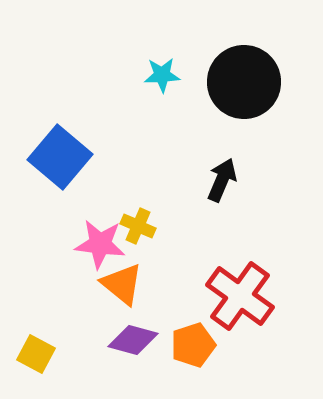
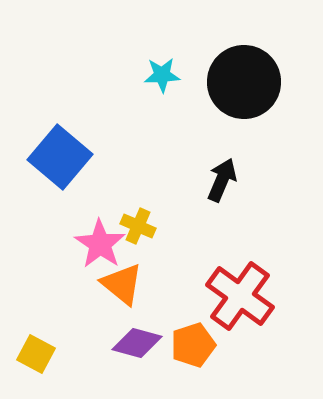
pink star: rotated 27 degrees clockwise
purple diamond: moved 4 px right, 3 px down
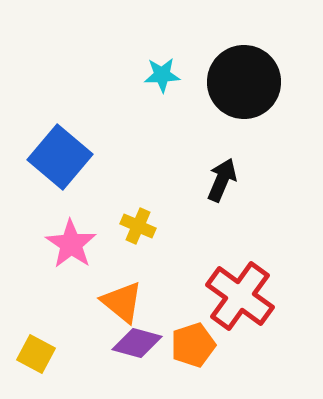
pink star: moved 29 px left
orange triangle: moved 18 px down
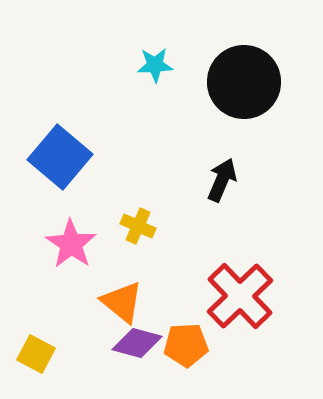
cyan star: moved 7 px left, 10 px up
red cross: rotated 10 degrees clockwise
orange pentagon: moved 7 px left; rotated 15 degrees clockwise
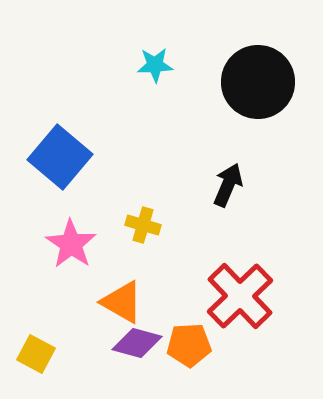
black circle: moved 14 px right
black arrow: moved 6 px right, 5 px down
yellow cross: moved 5 px right, 1 px up; rotated 8 degrees counterclockwise
orange triangle: rotated 9 degrees counterclockwise
orange pentagon: moved 3 px right
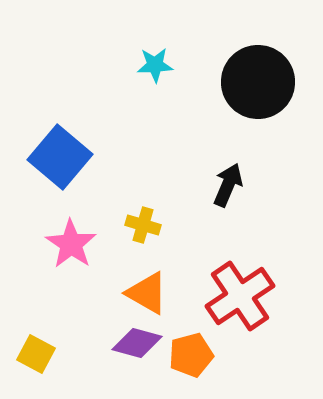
red cross: rotated 10 degrees clockwise
orange triangle: moved 25 px right, 9 px up
orange pentagon: moved 2 px right, 10 px down; rotated 12 degrees counterclockwise
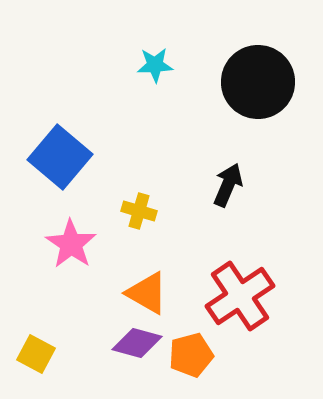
yellow cross: moved 4 px left, 14 px up
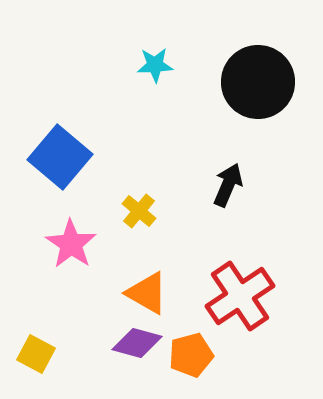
yellow cross: rotated 24 degrees clockwise
